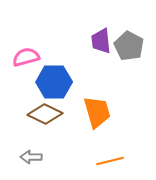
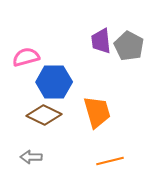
brown diamond: moved 1 px left, 1 px down
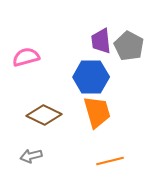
blue hexagon: moved 37 px right, 5 px up
gray arrow: moved 1 px up; rotated 15 degrees counterclockwise
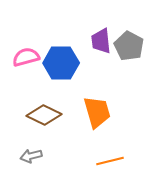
blue hexagon: moved 30 px left, 14 px up
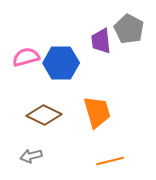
gray pentagon: moved 17 px up
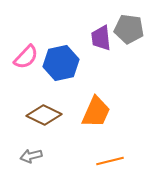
gray pentagon: rotated 20 degrees counterclockwise
purple trapezoid: moved 3 px up
pink semicircle: rotated 148 degrees clockwise
blue hexagon: rotated 12 degrees counterclockwise
orange trapezoid: moved 1 px left; rotated 40 degrees clockwise
